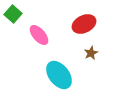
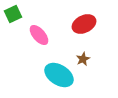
green square: rotated 24 degrees clockwise
brown star: moved 8 px left, 6 px down
cyan ellipse: rotated 20 degrees counterclockwise
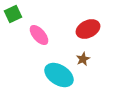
red ellipse: moved 4 px right, 5 px down
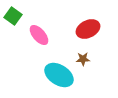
green square: moved 2 px down; rotated 30 degrees counterclockwise
brown star: rotated 24 degrees clockwise
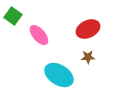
brown star: moved 5 px right, 2 px up
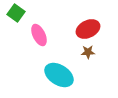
green square: moved 3 px right, 3 px up
pink ellipse: rotated 15 degrees clockwise
brown star: moved 5 px up
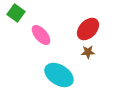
red ellipse: rotated 20 degrees counterclockwise
pink ellipse: moved 2 px right; rotated 15 degrees counterclockwise
